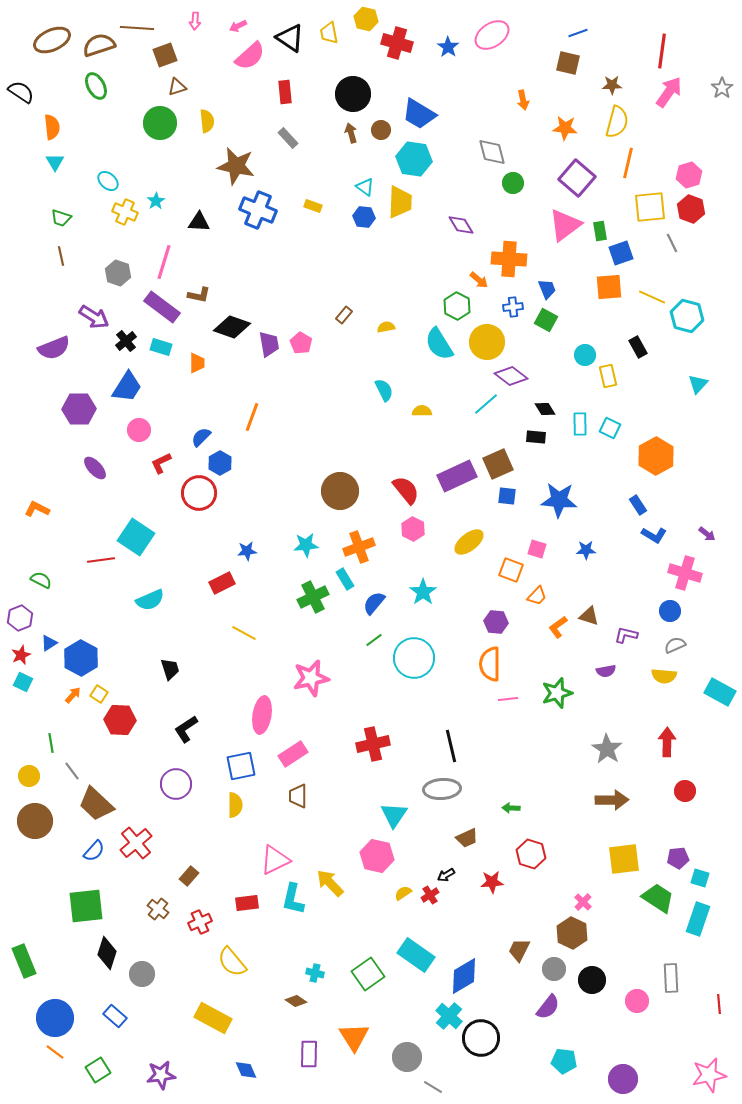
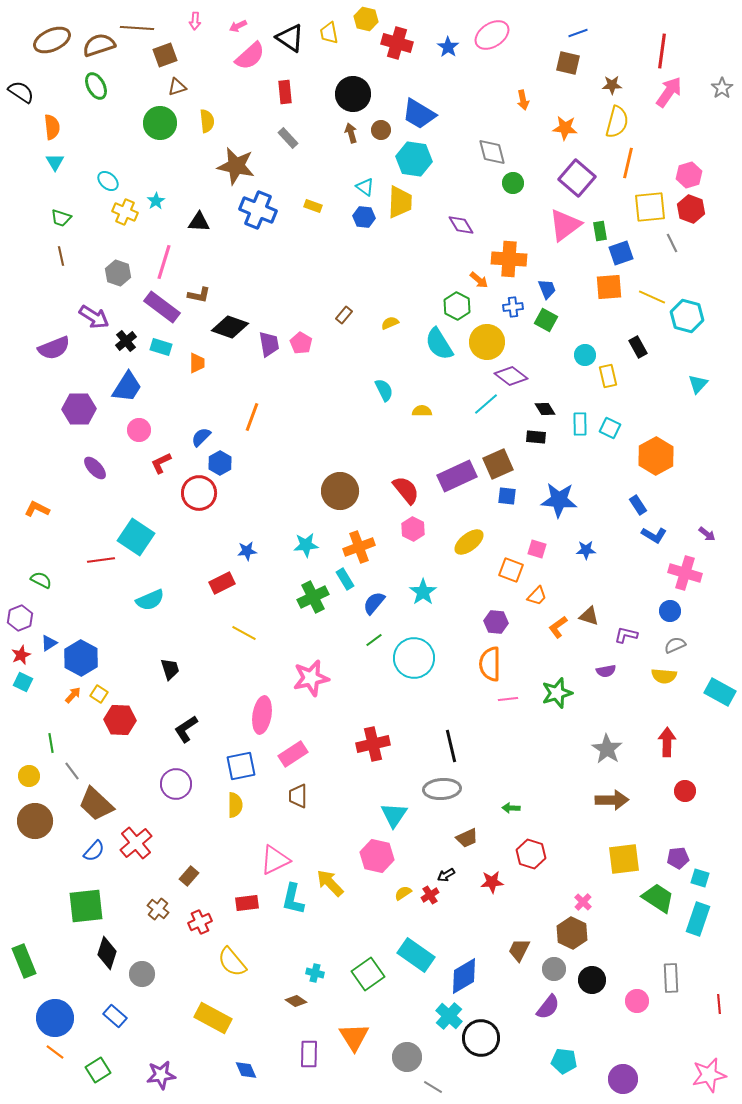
black diamond at (232, 327): moved 2 px left
yellow semicircle at (386, 327): moved 4 px right, 4 px up; rotated 12 degrees counterclockwise
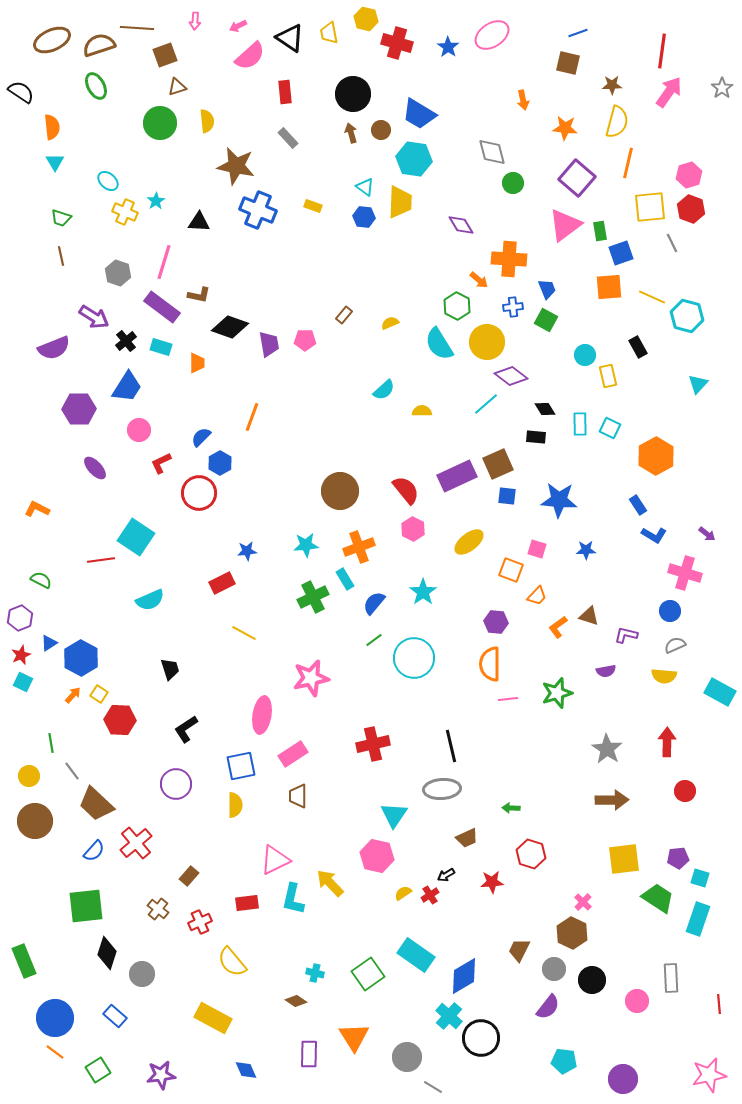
pink pentagon at (301, 343): moved 4 px right, 3 px up; rotated 30 degrees counterclockwise
cyan semicircle at (384, 390): rotated 75 degrees clockwise
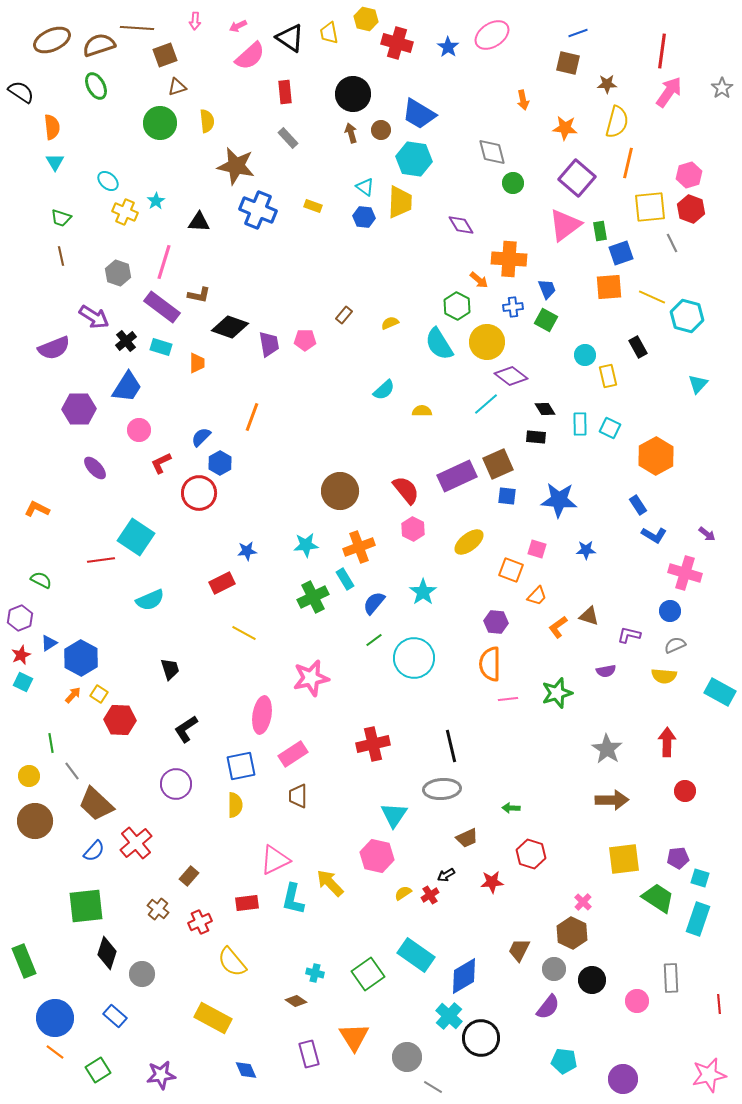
brown star at (612, 85): moved 5 px left, 1 px up
purple L-shape at (626, 635): moved 3 px right
purple rectangle at (309, 1054): rotated 16 degrees counterclockwise
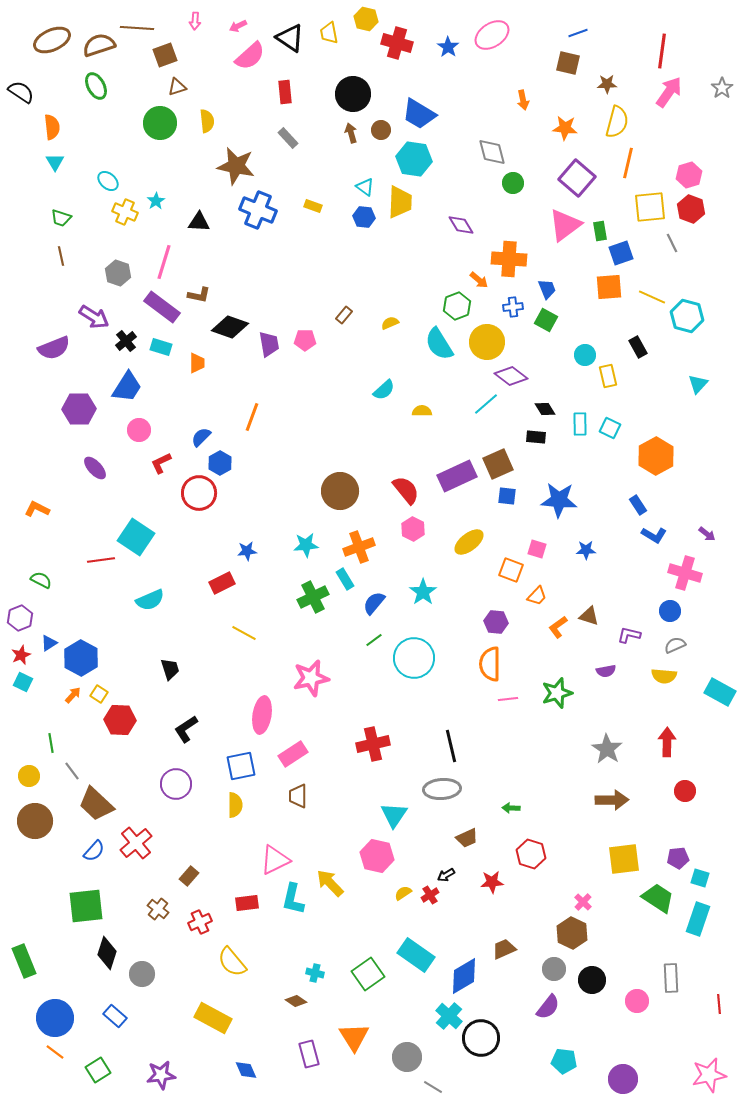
green hexagon at (457, 306): rotated 12 degrees clockwise
brown trapezoid at (519, 950): moved 15 px left, 1 px up; rotated 40 degrees clockwise
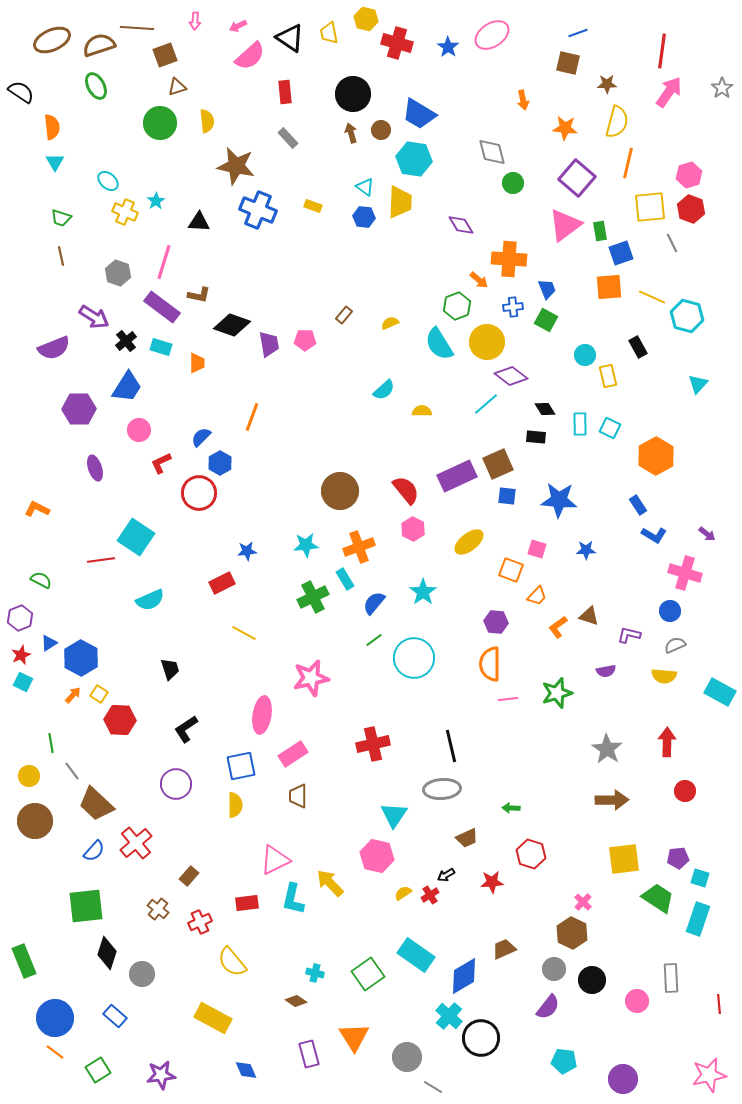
black diamond at (230, 327): moved 2 px right, 2 px up
purple ellipse at (95, 468): rotated 25 degrees clockwise
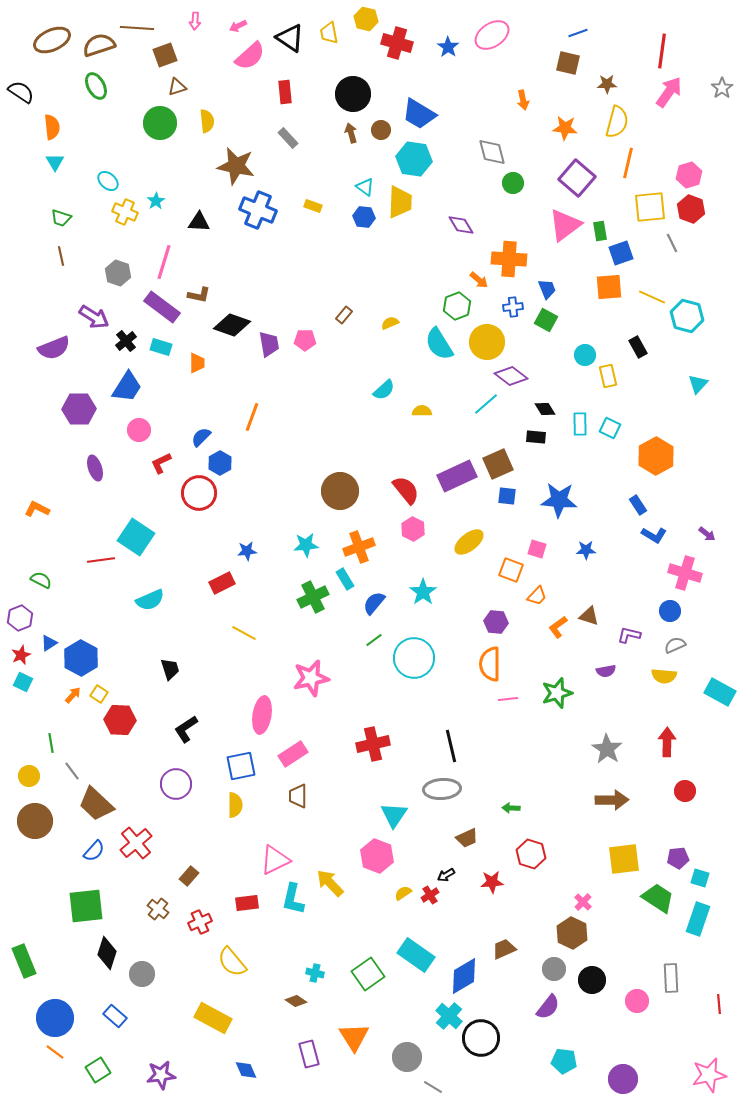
pink hexagon at (377, 856): rotated 8 degrees clockwise
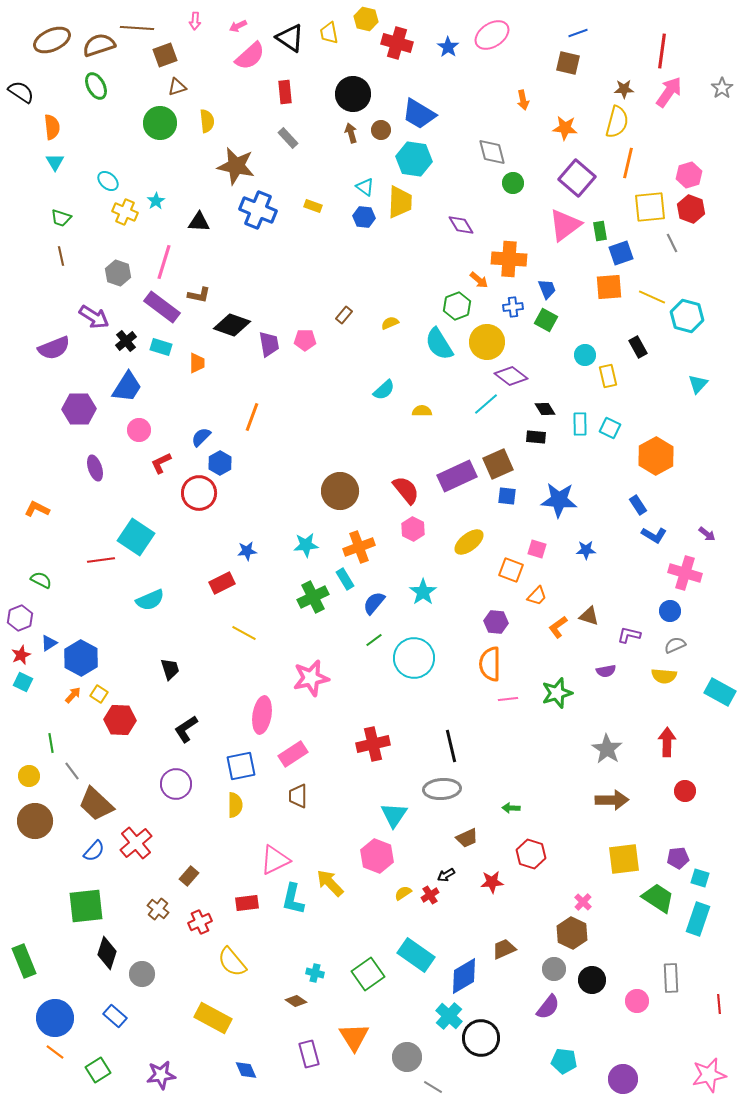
brown star at (607, 84): moved 17 px right, 5 px down
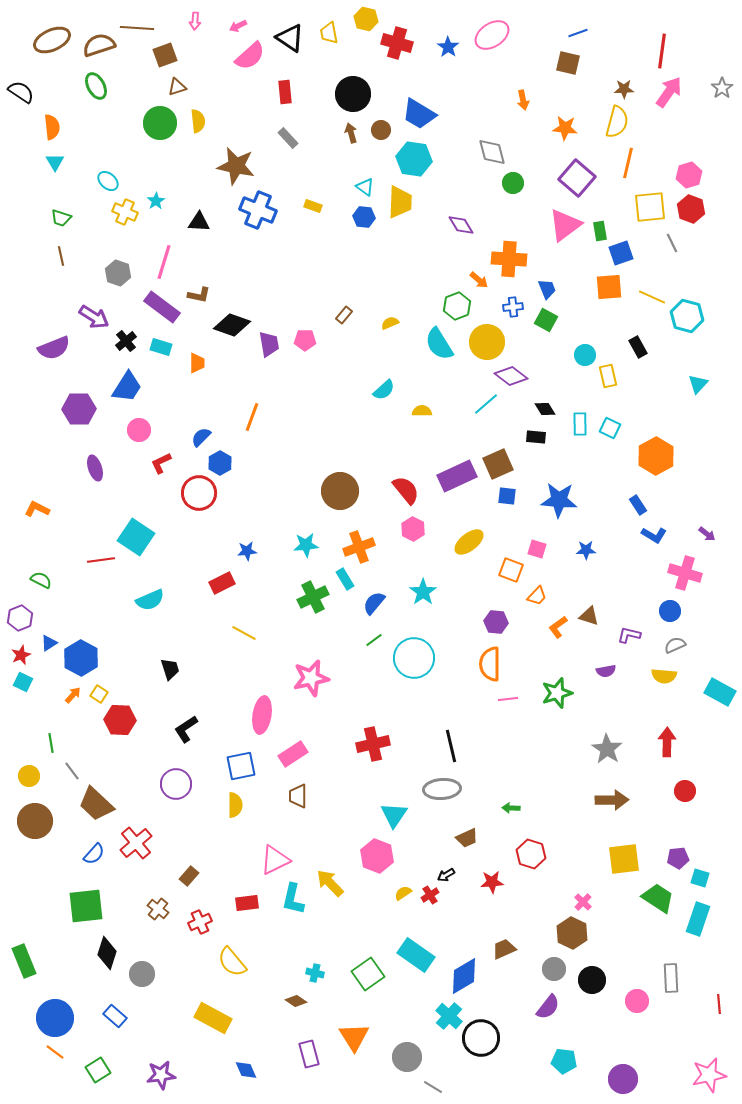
yellow semicircle at (207, 121): moved 9 px left
blue semicircle at (94, 851): moved 3 px down
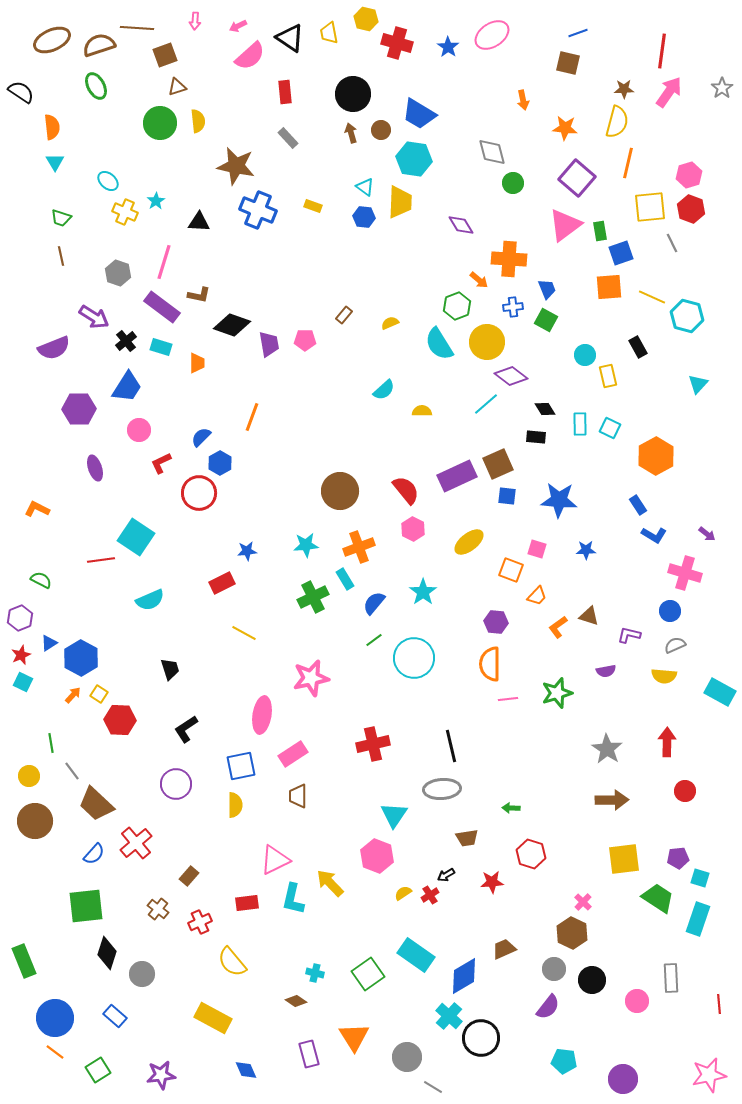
brown trapezoid at (467, 838): rotated 15 degrees clockwise
